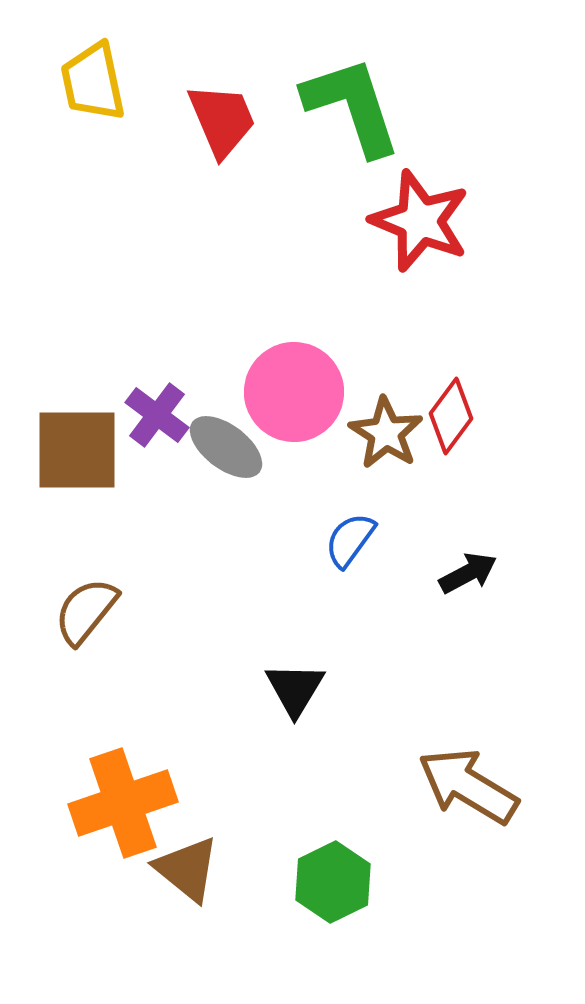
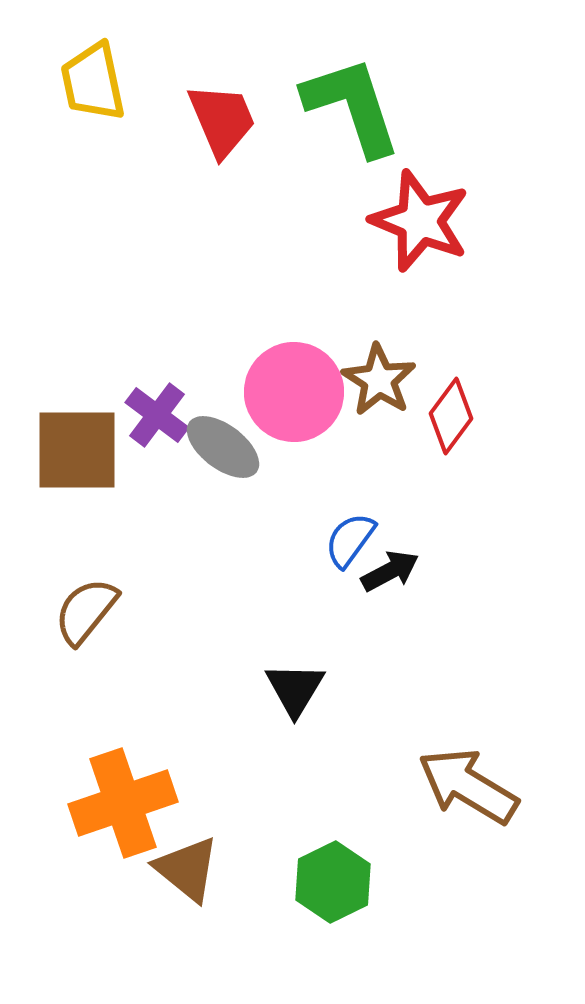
brown star: moved 7 px left, 53 px up
gray ellipse: moved 3 px left
black arrow: moved 78 px left, 2 px up
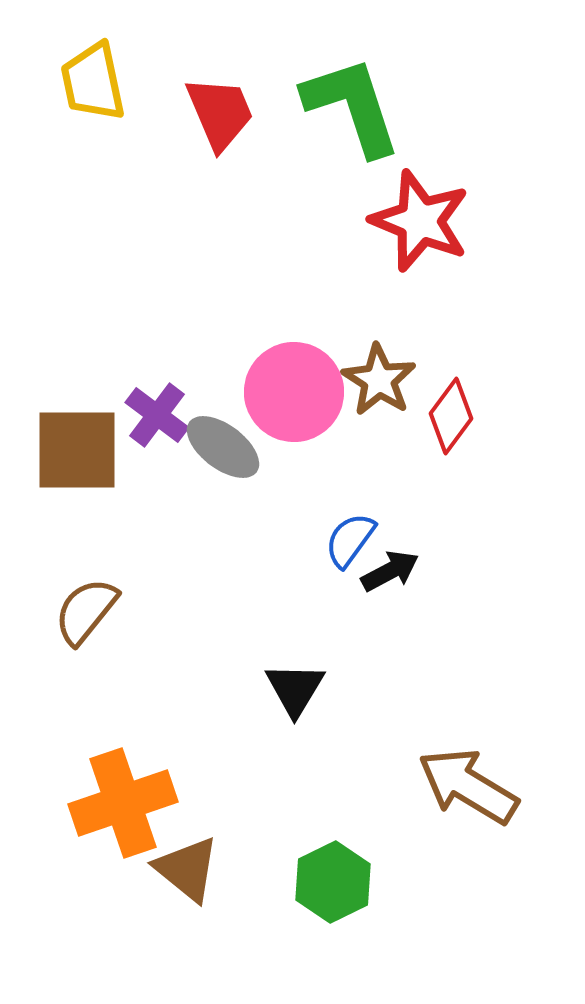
red trapezoid: moved 2 px left, 7 px up
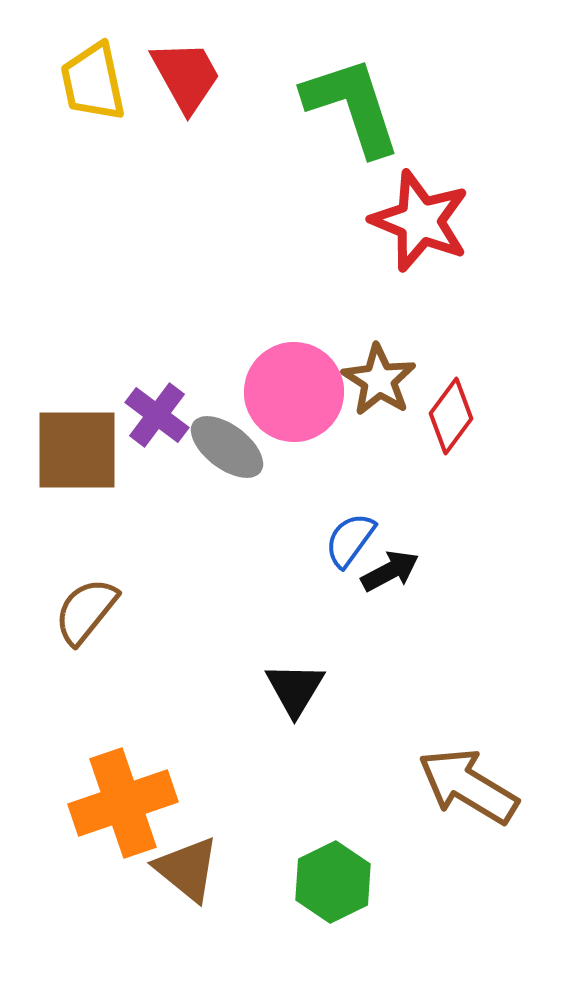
red trapezoid: moved 34 px left, 37 px up; rotated 6 degrees counterclockwise
gray ellipse: moved 4 px right
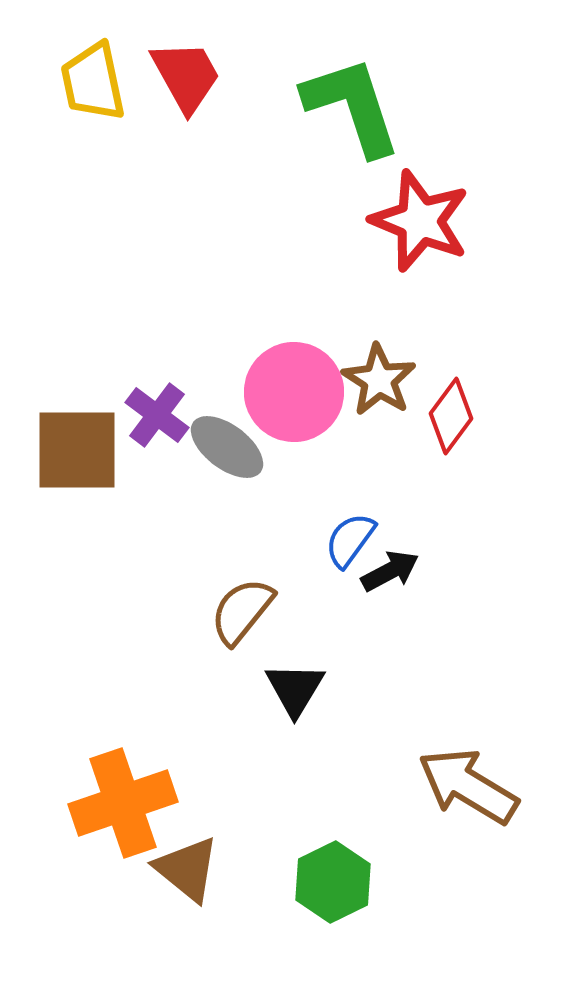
brown semicircle: moved 156 px right
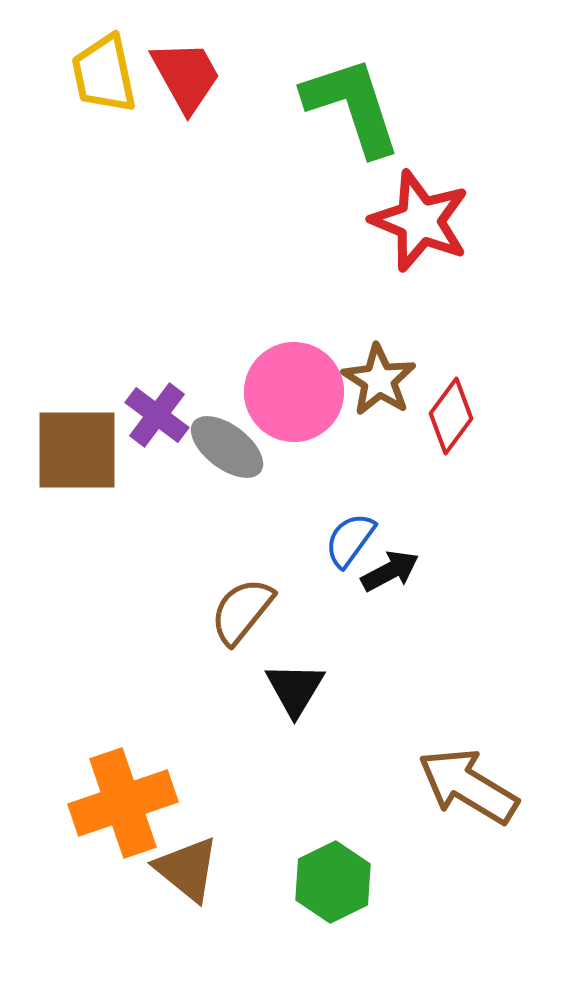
yellow trapezoid: moved 11 px right, 8 px up
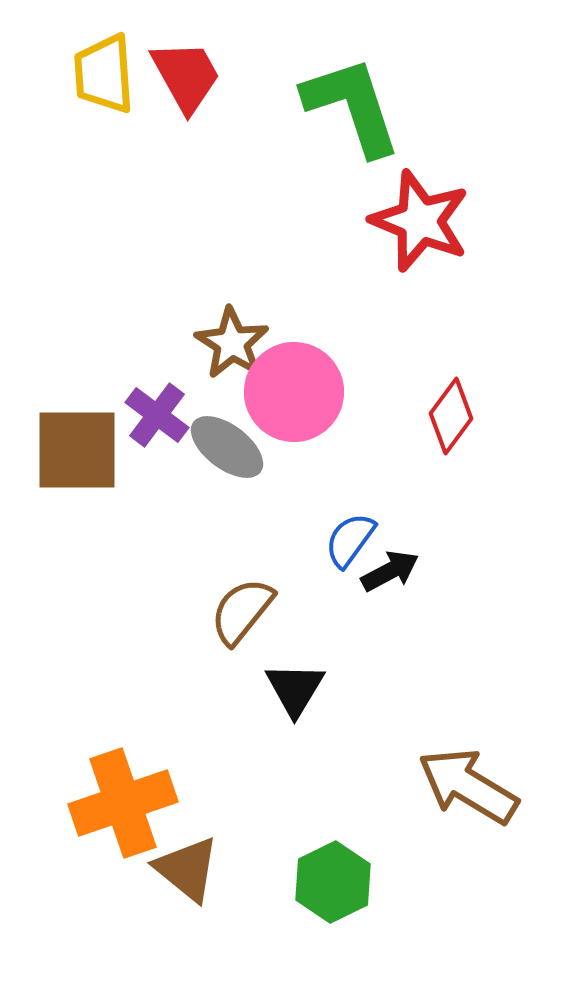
yellow trapezoid: rotated 8 degrees clockwise
brown star: moved 147 px left, 37 px up
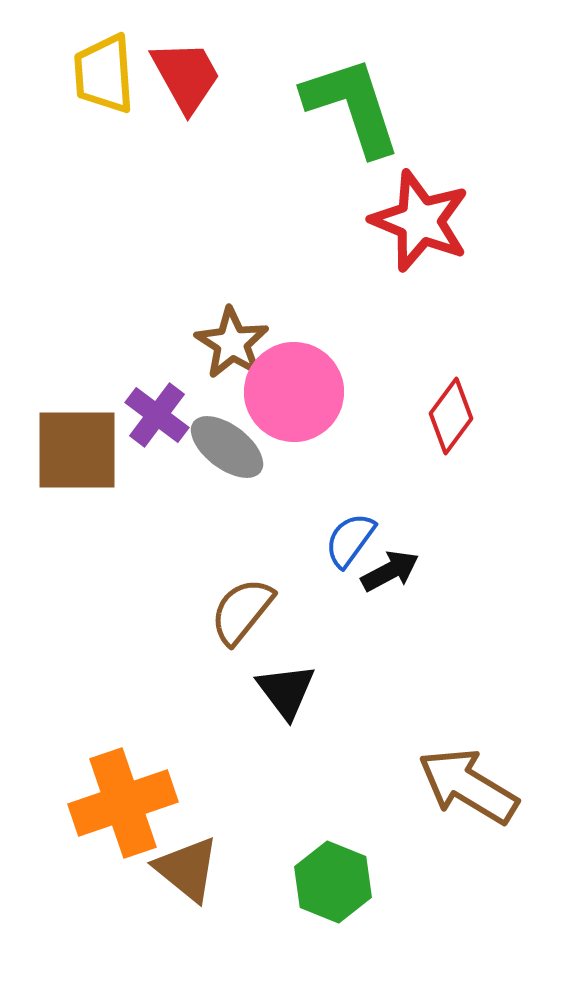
black triangle: moved 9 px left, 2 px down; rotated 8 degrees counterclockwise
green hexagon: rotated 12 degrees counterclockwise
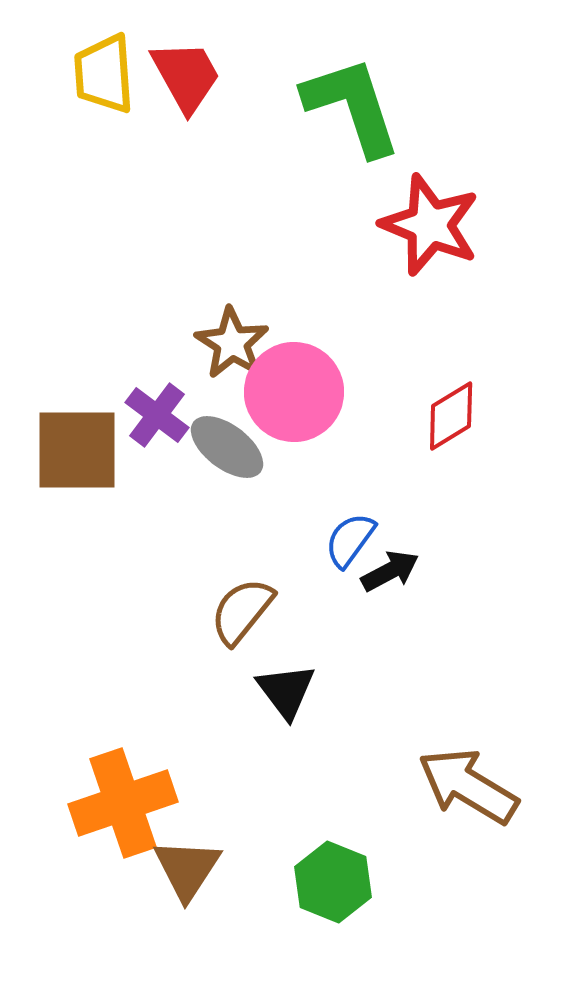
red star: moved 10 px right, 4 px down
red diamond: rotated 22 degrees clockwise
brown triangle: rotated 24 degrees clockwise
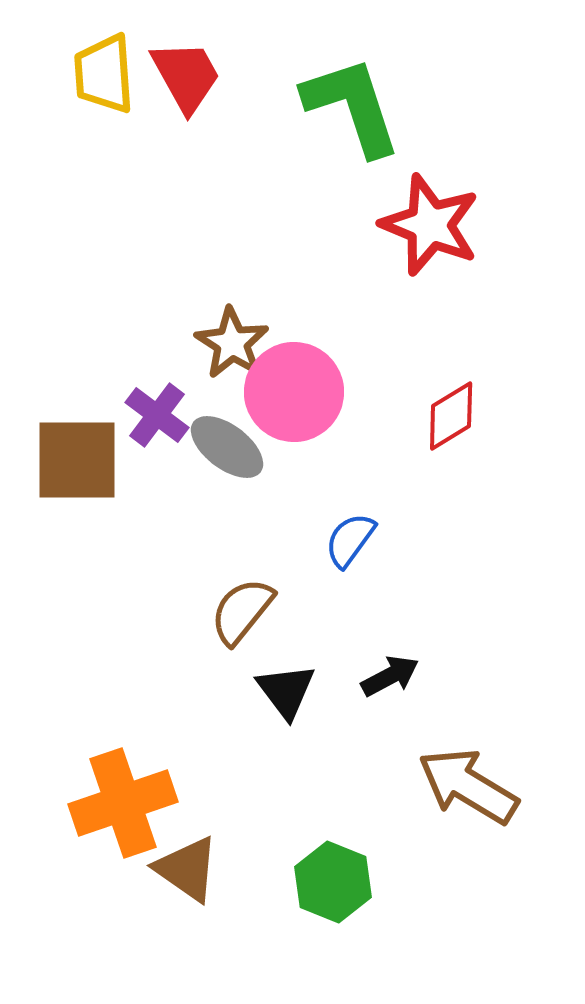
brown square: moved 10 px down
black arrow: moved 105 px down
brown triangle: rotated 28 degrees counterclockwise
